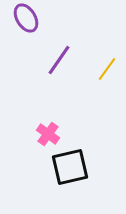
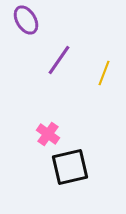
purple ellipse: moved 2 px down
yellow line: moved 3 px left, 4 px down; rotated 15 degrees counterclockwise
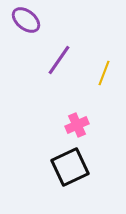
purple ellipse: rotated 20 degrees counterclockwise
pink cross: moved 29 px right, 9 px up; rotated 30 degrees clockwise
black square: rotated 12 degrees counterclockwise
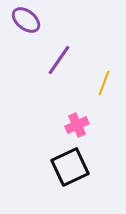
yellow line: moved 10 px down
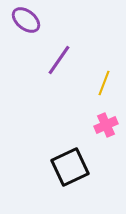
pink cross: moved 29 px right
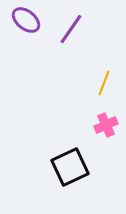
purple line: moved 12 px right, 31 px up
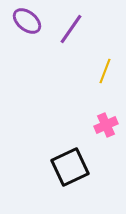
purple ellipse: moved 1 px right, 1 px down
yellow line: moved 1 px right, 12 px up
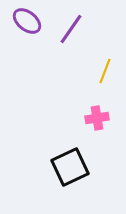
pink cross: moved 9 px left, 7 px up; rotated 15 degrees clockwise
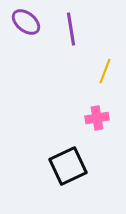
purple ellipse: moved 1 px left, 1 px down
purple line: rotated 44 degrees counterclockwise
black square: moved 2 px left, 1 px up
